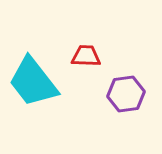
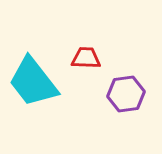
red trapezoid: moved 2 px down
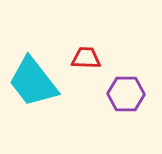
purple hexagon: rotated 9 degrees clockwise
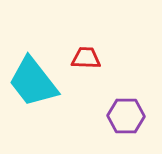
purple hexagon: moved 22 px down
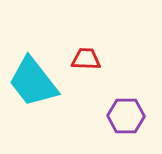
red trapezoid: moved 1 px down
